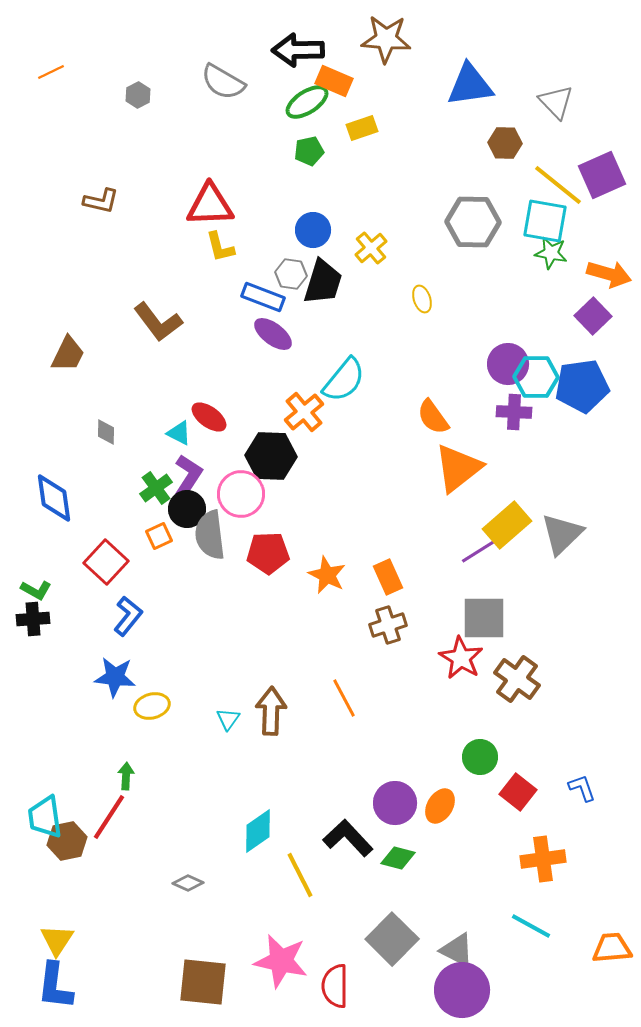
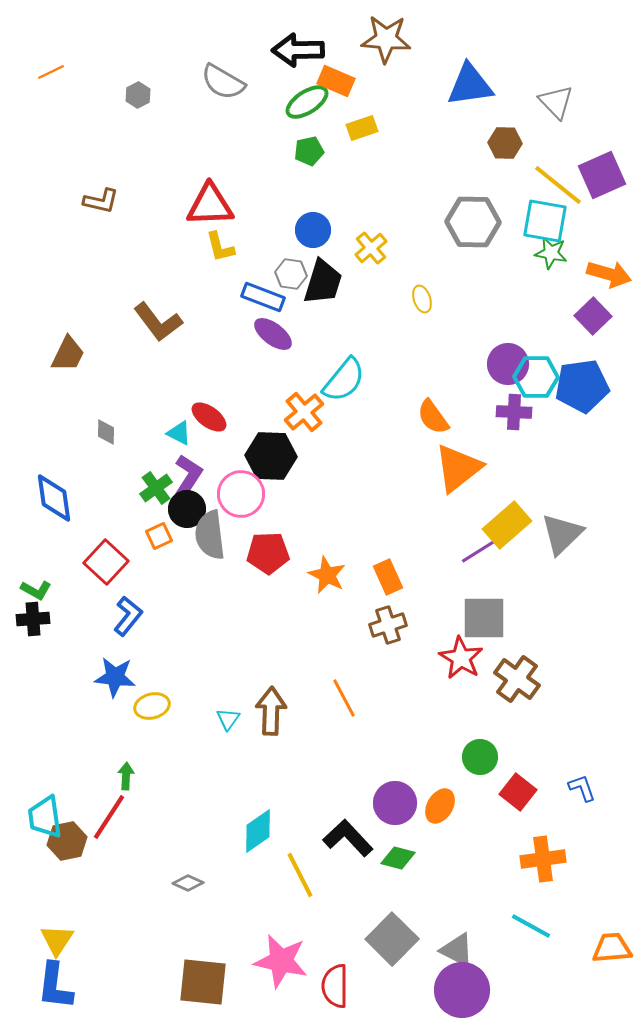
orange rectangle at (334, 81): moved 2 px right
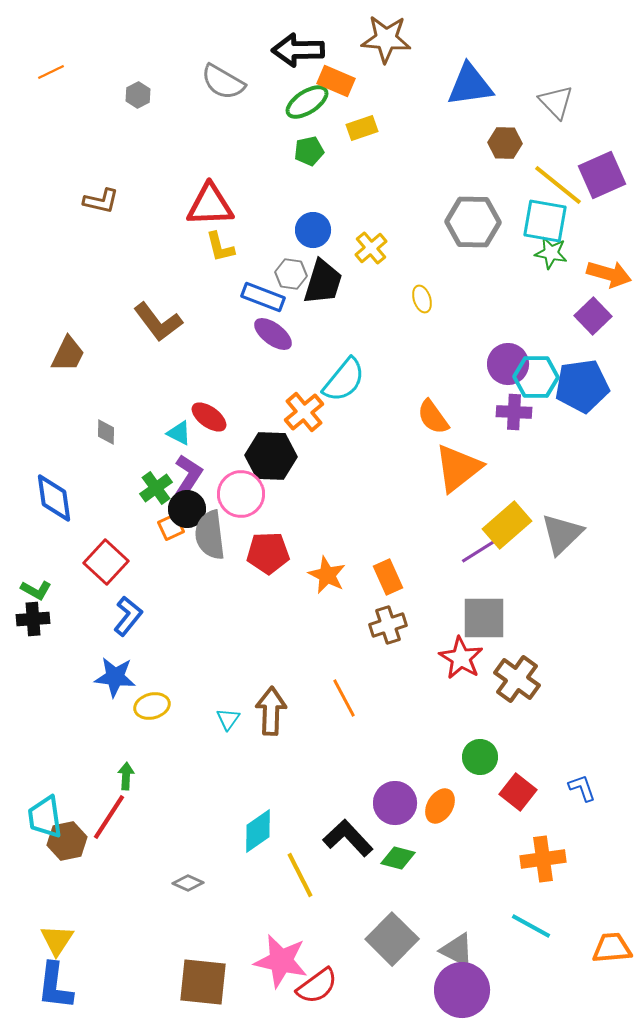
orange square at (159, 536): moved 12 px right, 9 px up
red semicircle at (335, 986): moved 18 px left; rotated 126 degrees counterclockwise
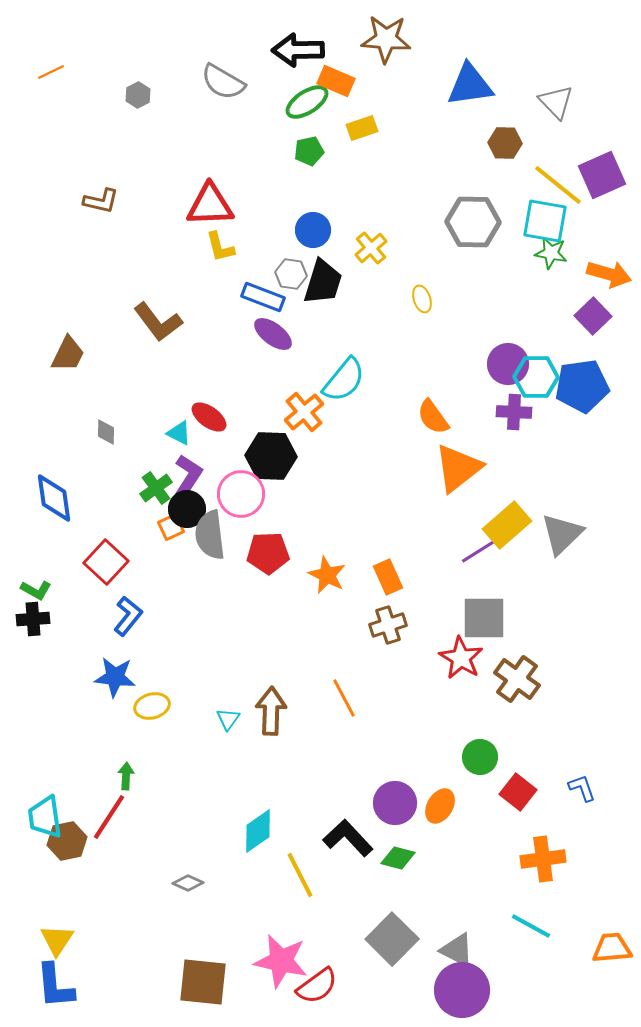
blue L-shape at (55, 986): rotated 12 degrees counterclockwise
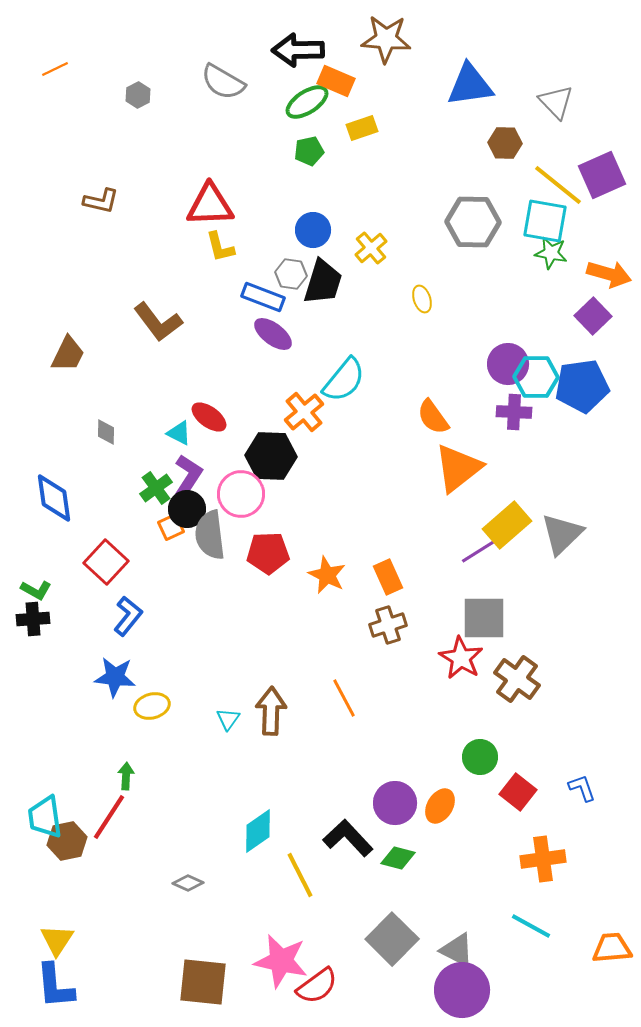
orange line at (51, 72): moved 4 px right, 3 px up
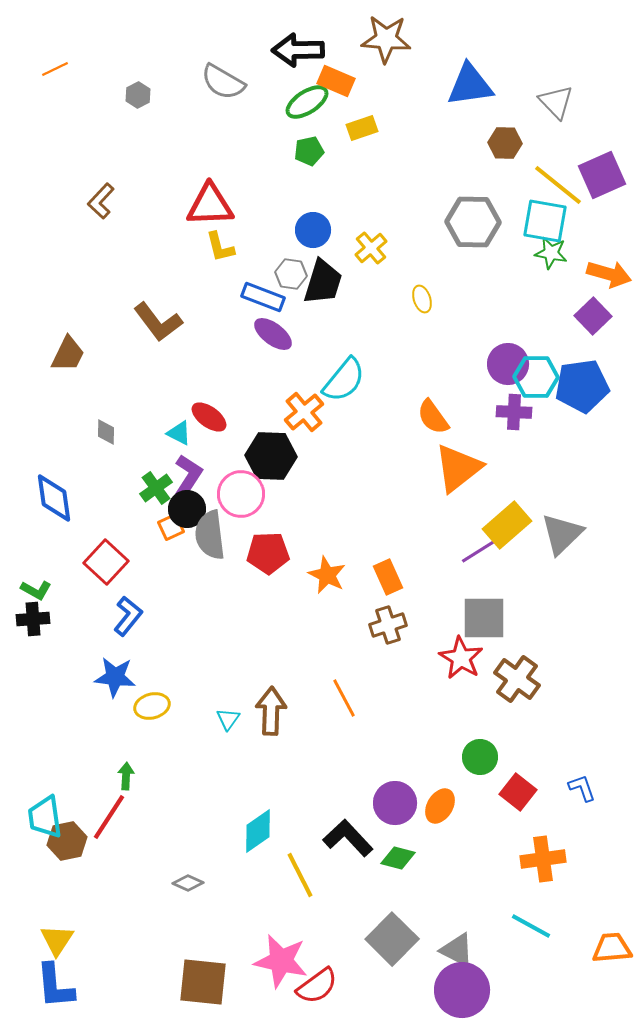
brown L-shape at (101, 201): rotated 120 degrees clockwise
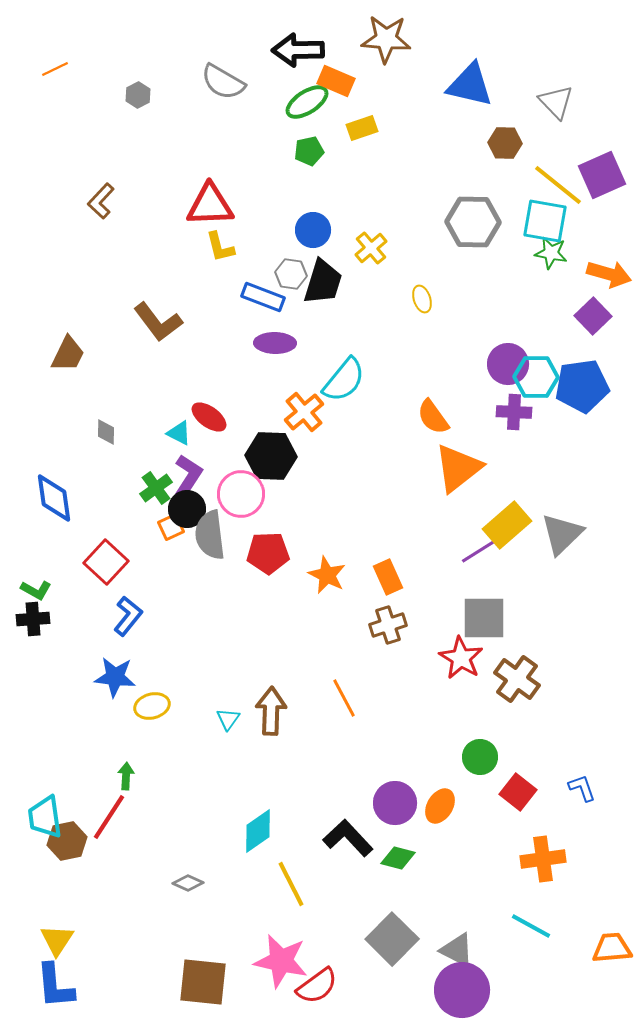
blue triangle at (470, 85): rotated 21 degrees clockwise
purple ellipse at (273, 334): moved 2 px right, 9 px down; rotated 36 degrees counterclockwise
yellow line at (300, 875): moved 9 px left, 9 px down
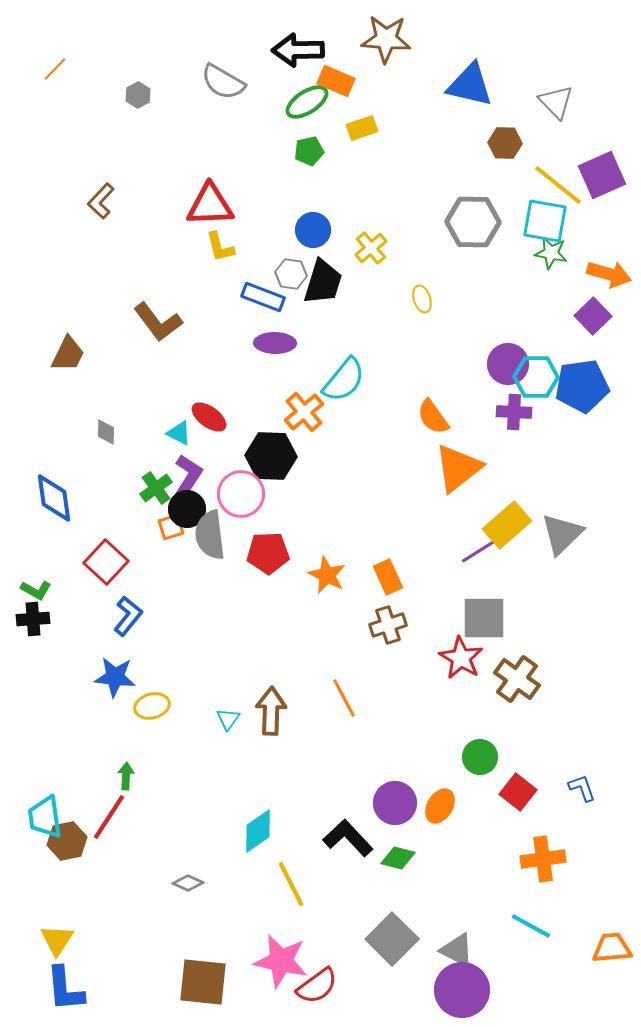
orange line at (55, 69): rotated 20 degrees counterclockwise
orange square at (171, 527): rotated 8 degrees clockwise
blue L-shape at (55, 986): moved 10 px right, 3 px down
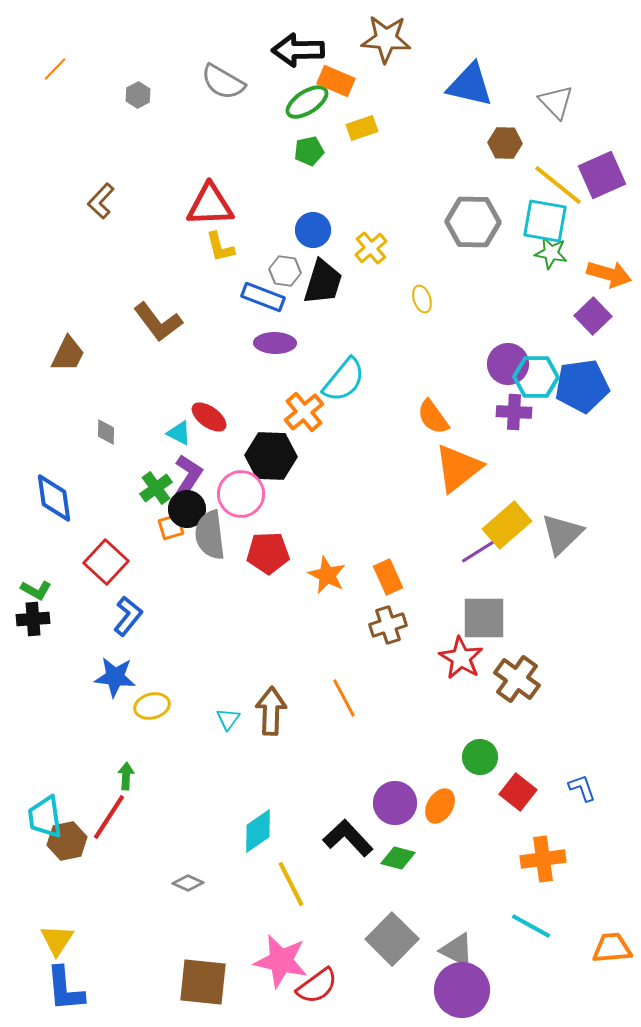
gray hexagon at (291, 274): moved 6 px left, 3 px up
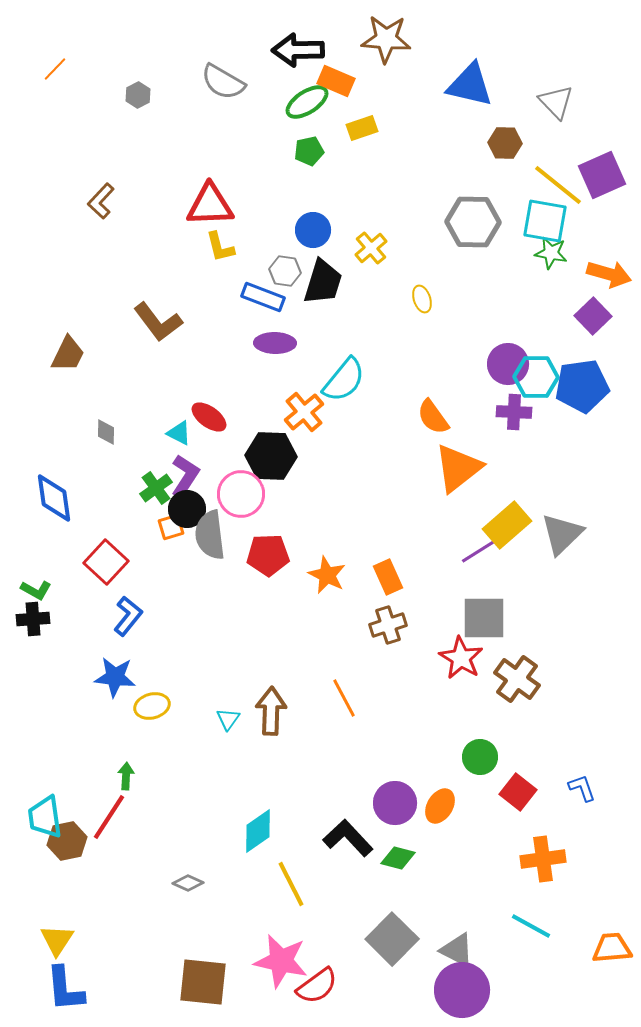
purple L-shape at (188, 476): moved 3 px left
red pentagon at (268, 553): moved 2 px down
